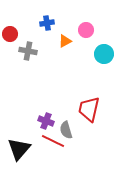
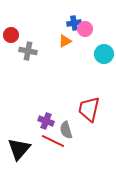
blue cross: moved 27 px right
pink circle: moved 1 px left, 1 px up
red circle: moved 1 px right, 1 px down
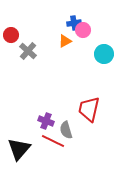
pink circle: moved 2 px left, 1 px down
gray cross: rotated 30 degrees clockwise
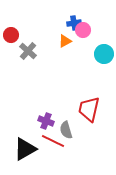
black triangle: moved 6 px right; rotated 20 degrees clockwise
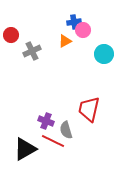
blue cross: moved 1 px up
gray cross: moved 4 px right; rotated 24 degrees clockwise
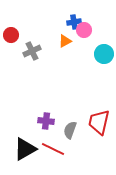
pink circle: moved 1 px right
red trapezoid: moved 10 px right, 13 px down
purple cross: rotated 14 degrees counterclockwise
gray semicircle: moved 4 px right; rotated 36 degrees clockwise
red line: moved 8 px down
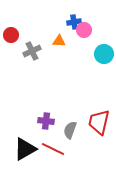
orange triangle: moved 6 px left; rotated 32 degrees clockwise
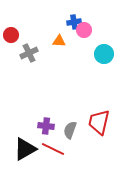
gray cross: moved 3 px left, 2 px down
purple cross: moved 5 px down
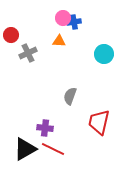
pink circle: moved 21 px left, 12 px up
gray cross: moved 1 px left
purple cross: moved 1 px left, 2 px down
gray semicircle: moved 34 px up
